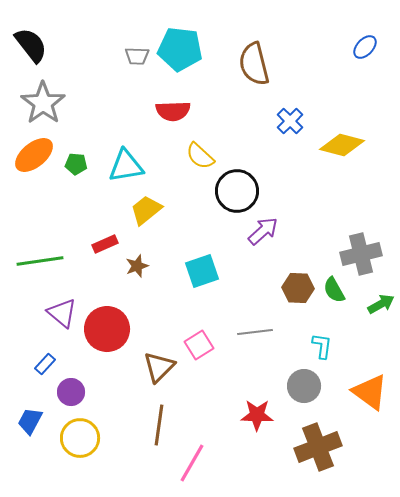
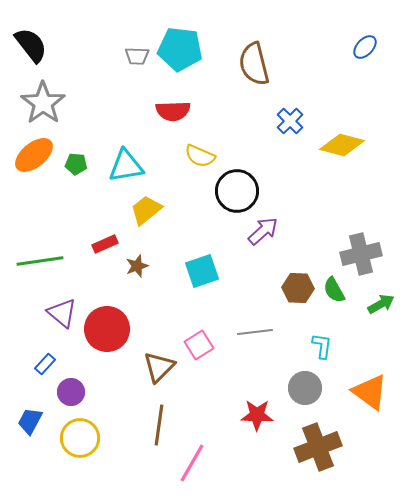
yellow semicircle: rotated 20 degrees counterclockwise
gray circle: moved 1 px right, 2 px down
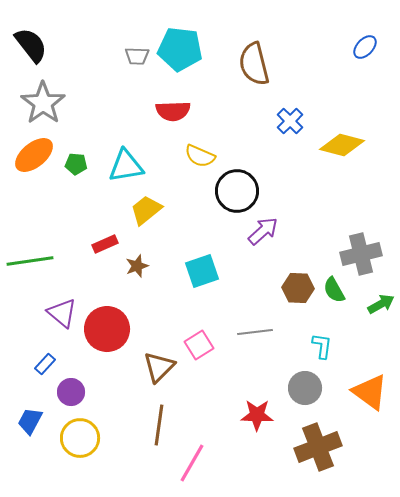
green line: moved 10 px left
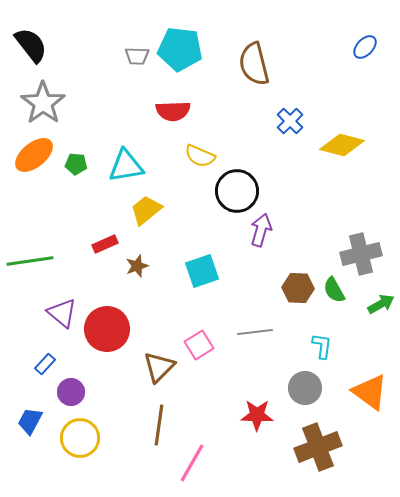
purple arrow: moved 2 px left, 1 px up; rotated 32 degrees counterclockwise
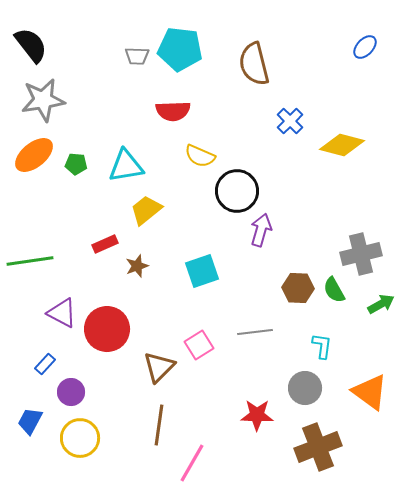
gray star: moved 3 px up; rotated 27 degrees clockwise
purple triangle: rotated 12 degrees counterclockwise
